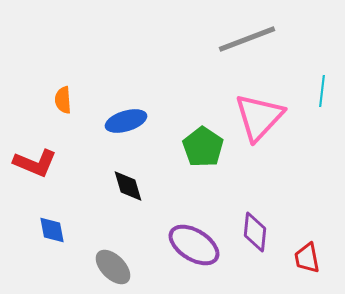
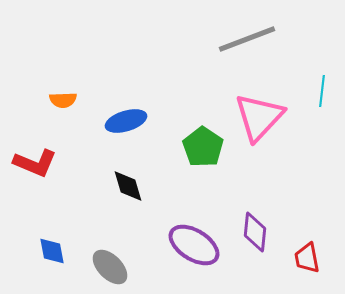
orange semicircle: rotated 88 degrees counterclockwise
blue diamond: moved 21 px down
gray ellipse: moved 3 px left
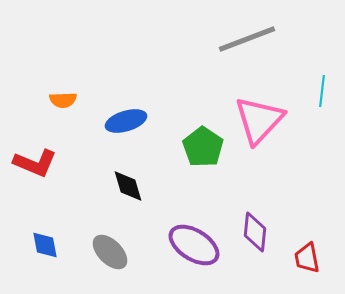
pink triangle: moved 3 px down
blue diamond: moved 7 px left, 6 px up
gray ellipse: moved 15 px up
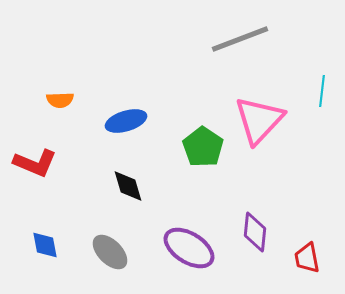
gray line: moved 7 px left
orange semicircle: moved 3 px left
purple ellipse: moved 5 px left, 3 px down
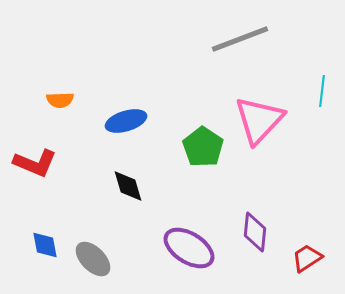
gray ellipse: moved 17 px left, 7 px down
red trapezoid: rotated 68 degrees clockwise
